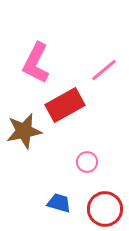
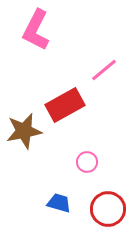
pink L-shape: moved 33 px up
red circle: moved 3 px right
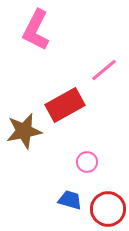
blue trapezoid: moved 11 px right, 3 px up
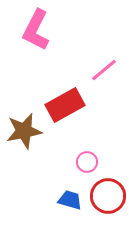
red circle: moved 13 px up
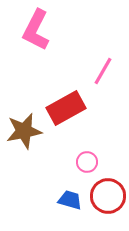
pink line: moved 1 px left, 1 px down; rotated 20 degrees counterclockwise
red rectangle: moved 1 px right, 3 px down
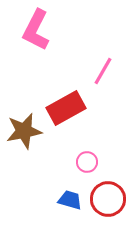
red circle: moved 3 px down
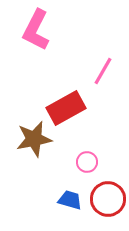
brown star: moved 10 px right, 8 px down
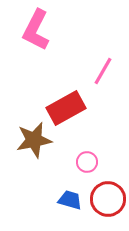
brown star: moved 1 px down
